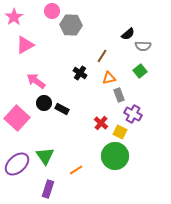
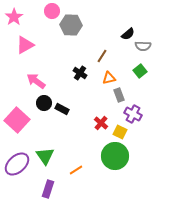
pink square: moved 2 px down
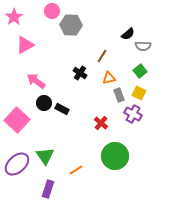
yellow square: moved 19 px right, 39 px up
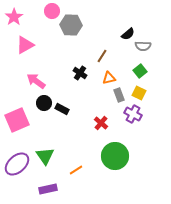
pink square: rotated 25 degrees clockwise
purple rectangle: rotated 60 degrees clockwise
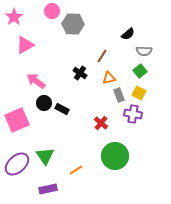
gray hexagon: moved 2 px right, 1 px up
gray semicircle: moved 1 px right, 5 px down
purple cross: rotated 18 degrees counterclockwise
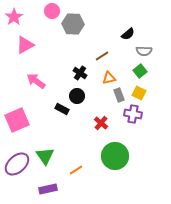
brown line: rotated 24 degrees clockwise
black circle: moved 33 px right, 7 px up
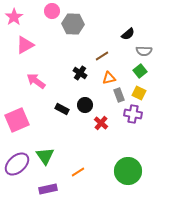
black circle: moved 8 px right, 9 px down
green circle: moved 13 px right, 15 px down
orange line: moved 2 px right, 2 px down
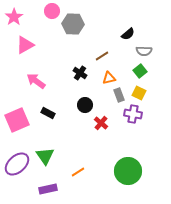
black rectangle: moved 14 px left, 4 px down
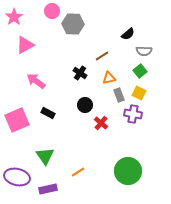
purple ellipse: moved 13 px down; rotated 55 degrees clockwise
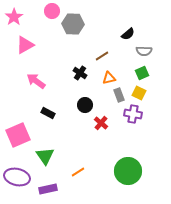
green square: moved 2 px right, 2 px down; rotated 16 degrees clockwise
pink square: moved 1 px right, 15 px down
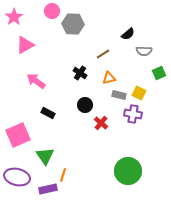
brown line: moved 1 px right, 2 px up
green square: moved 17 px right
gray rectangle: rotated 56 degrees counterclockwise
orange line: moved 15 px left, 3 px down; rotated 40 degrees counterclockwise
